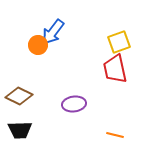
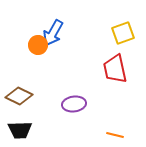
blue arrow: moved 1 px down; rotated 8 degrees counterclockwise
yellow square: moved 4 px right, 9 px up
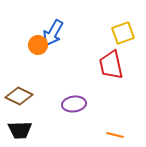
red trapezoid: moved 4 px left, 4 px up
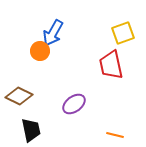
orange circle: moved 2 px right, 6 px down
purple ellipse: rotated 30 degrees counterclockwise
black trapezoid: moved 11 px right; rotated 100 degrees counterclockwise
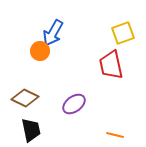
brown diamond: moved 6 px right, 2 px down
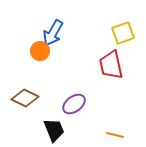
black trapezoid: moved 23 px right; rotated 10 degrees counterclockwise
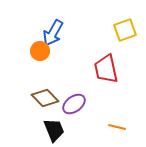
yellow square: moved 2 px right, 3 px up
red trapezoid: moved 5 px left, 4 px down
brown diamond: moved 20 px right; rotated 20 degrees clockwise
orange line: moved 2 px right, 8 px up
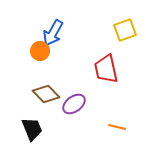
brown diamond: moved 1 px right, 4 px up
black trapezoid: moved 22 px left, 1 px up
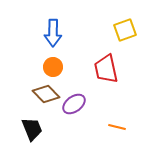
blue arrow: rotated 28 degrees counterclockwise
orange circle: moved 13 px right, 16 px down
